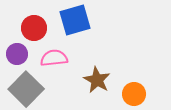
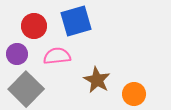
blue square: moved 1 px right, 1 px down
red circle: moved 2 px up
pink semicircle: moved 3 px right, 2 px up
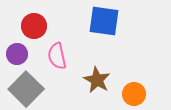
blue square: moved 28 px right; rotated 24 degrees clockwise
pink semicircle: rotated 96 degrees counterclockwise
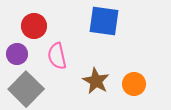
brown star: moved 1 px left, 1 px down
orange circle: moved 10 px up
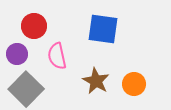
blue square: moved 1 px left, 8 px down
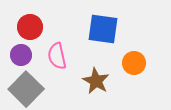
red circle: moved 4 px left, 1 px down
purple circle: moved 4 px right, 1 px down
orange circle: moved 21 px up
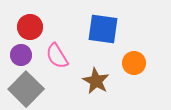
pink semicircle: rotated 20 degrees counterclockwise
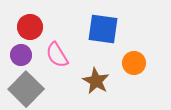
pink semicircle: moved 1 px up
